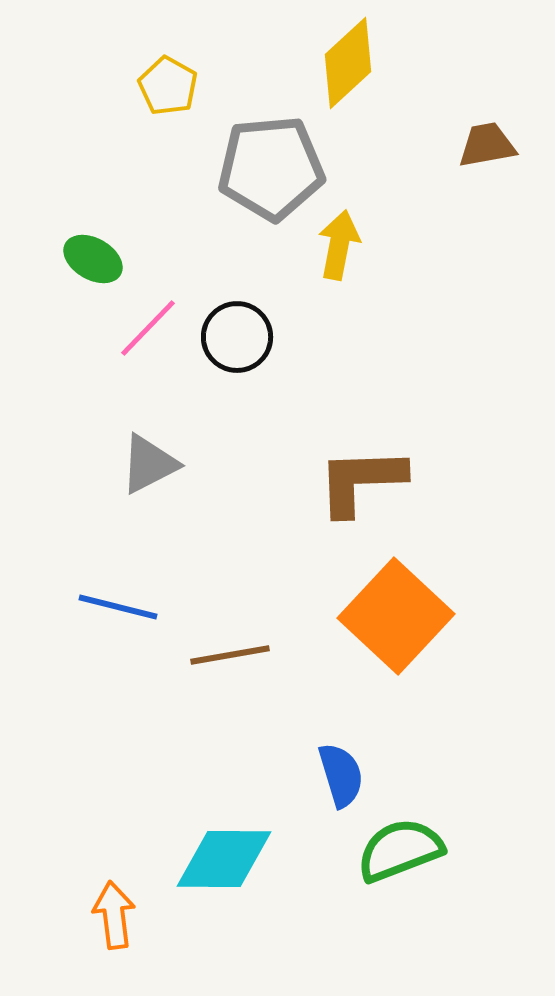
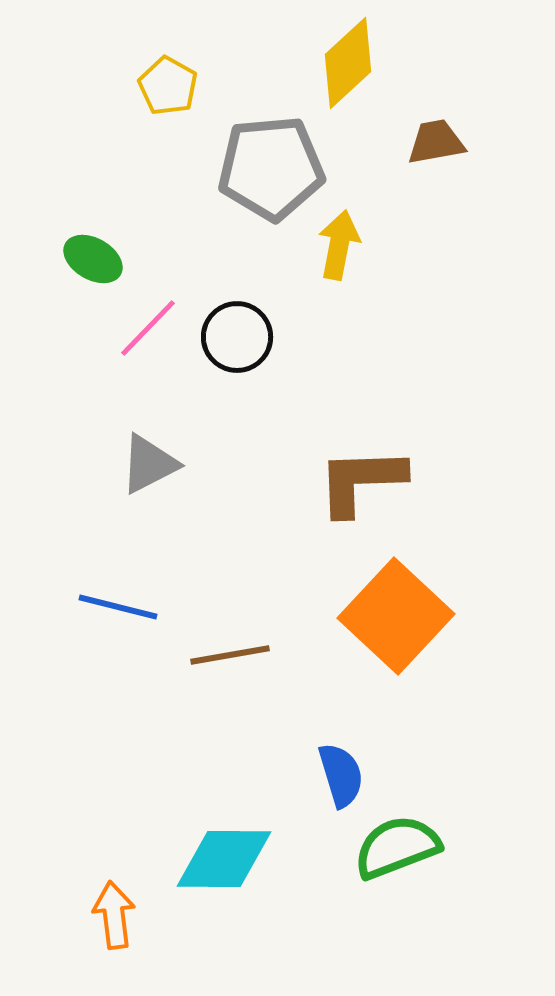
brown trapezoid: moved 51 px left, 3 px up
green semicircle: moved 3 px left, 3 px up
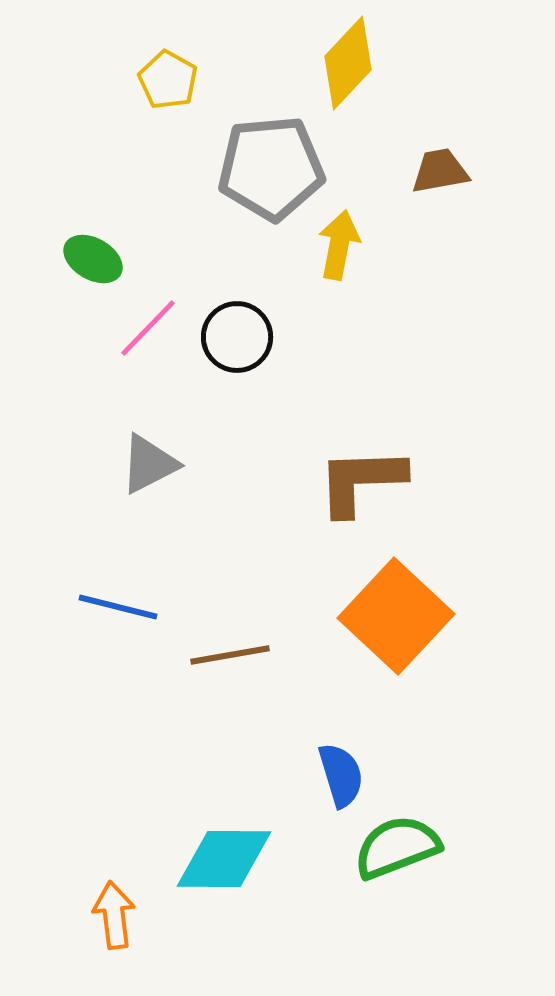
yellow diamond: rotated 4 degrees counterclockwise
yellow pentagon: moved 6 px up
brown trapezoid: moved 4 px right, 29 px down
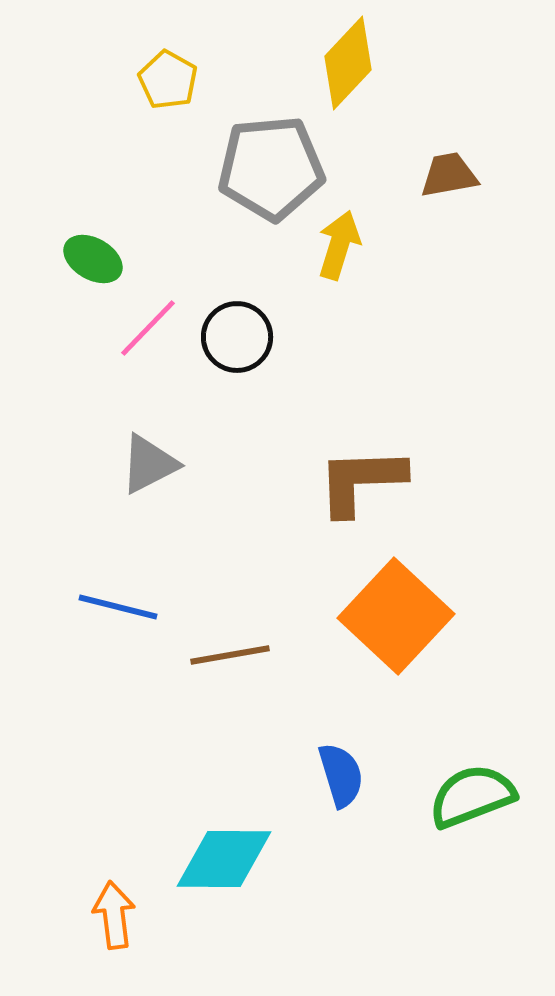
brown trapezoid: moved 9 px right, 4 px down
yellow arrow: rotated 6 degrees clockwise
green semicircle: moved 75 px right, 51 px up
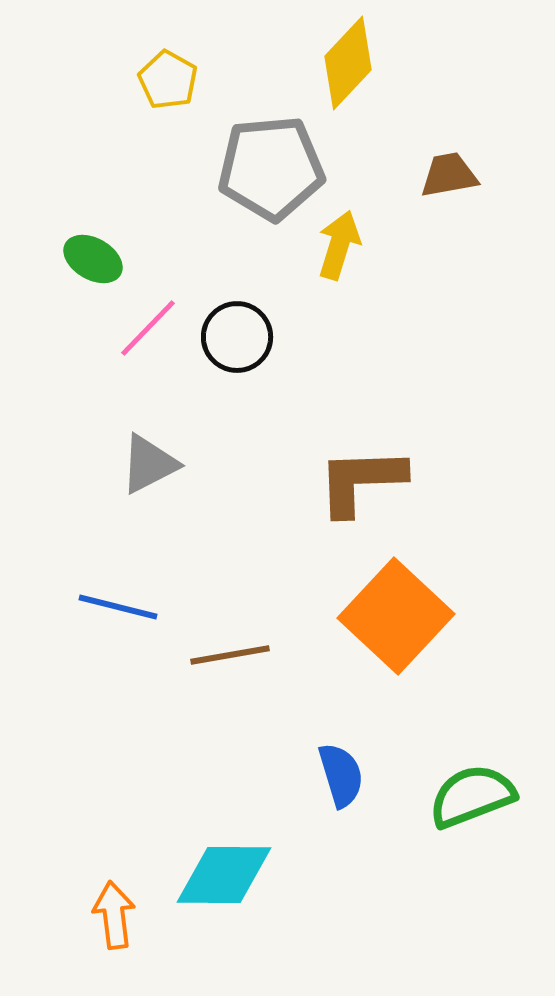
cyan diamond: moved 16 px down
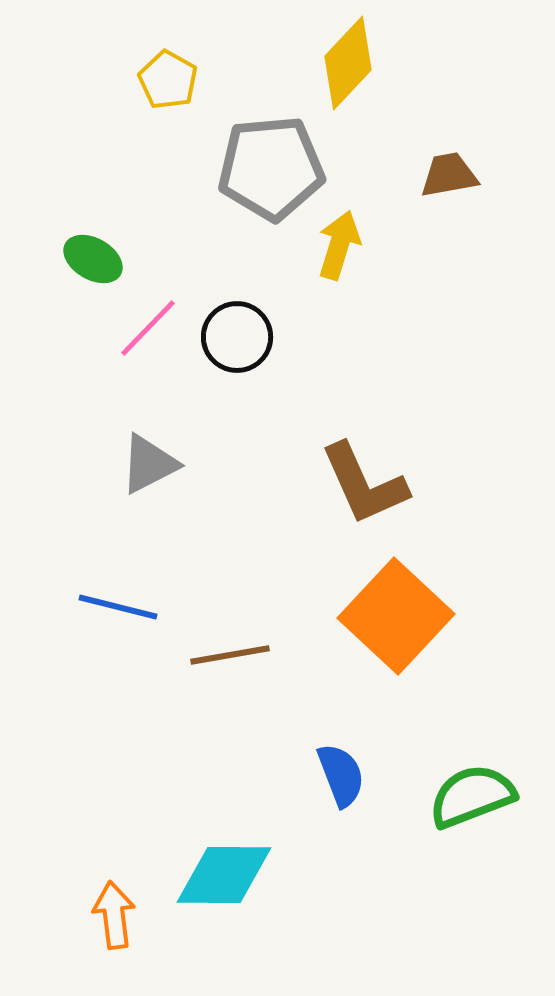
brown L-shape: moved 3 px right, 3 px down; rotated 112 degrees counterclockwise
blue semicircle: rotated 4 degrees counterclockwise
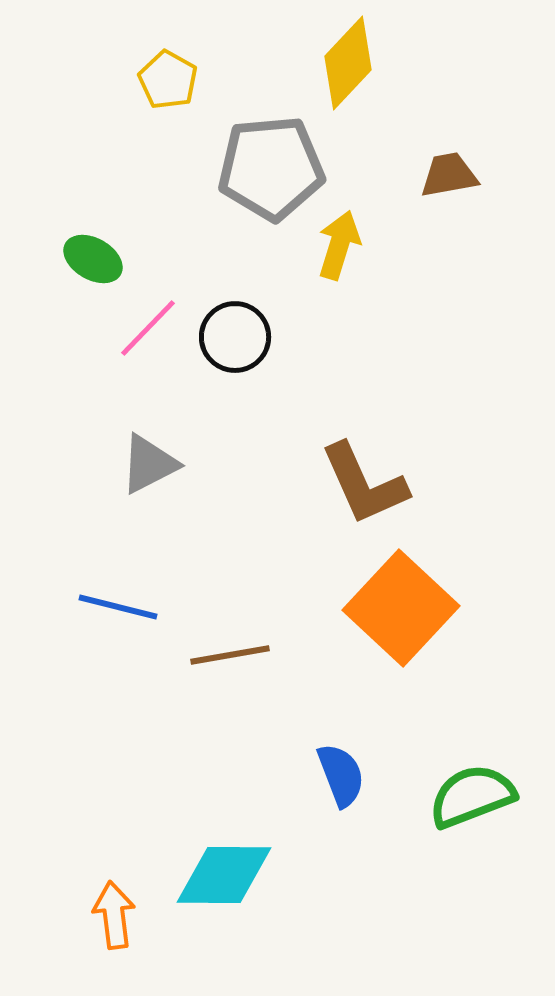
black circle: moved 2 px left
orange square: moved 5 px right, 8 px up
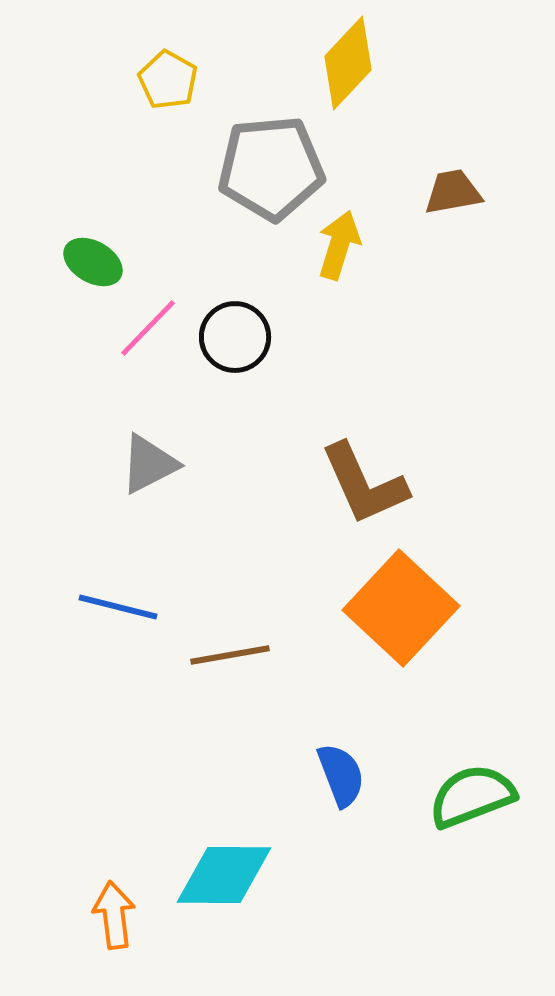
brown trapezoid: moved 4 px right, 17 px down
green ellipse: moved 3 px down
